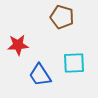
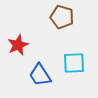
red star: rotated 20 degrees counterclockwise
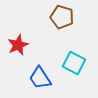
cyan square: rotated 30 degrees clockwise
blue trapezoid: moved 3 px down
